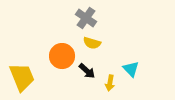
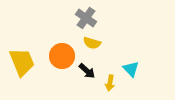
yellow trapezoid: moved 15 px up
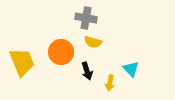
gray cross: rotated 25 degrees counterclockwise
yellow semicircle: moved 1 px right, 1 px up
orange circle: moved 1 px left, 4 px up
black arrow: rotated 30 degrees clockwise
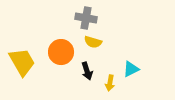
yellow trapezoid: rotated 8 degrees counterclockwise
cyan triangle: rotated 48 degrees clockwise
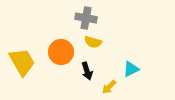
yellow arrow: moved 1 px left, 4 px down; rotated 35 degrees clockwise
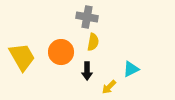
gray cross: moved 1 px right, 1 px up
yellow semicircle: rotated 96 degrees counterclockwise
yellow trapezoid: moved 5 px up
black arrow: rotated 18 degrees clockwise
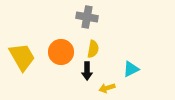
yellow semicircle: moved 7 px down
yellow arrow: moved 2 px left, 1 px down; rotated 28 degrees clockwise
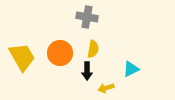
orange circle: moved 1 px left, 1 px down
yellow arrow: moved 1 px left
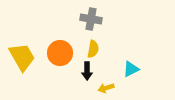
gray cross: moved 4 px right, 2 px down
